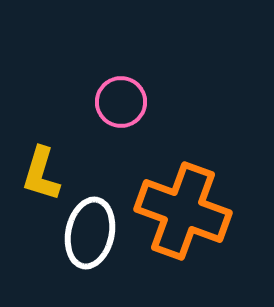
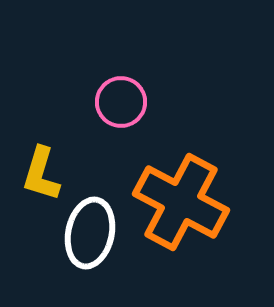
orange cross: moved 2 px left, 9 px up; rotated 8 degrees clockwise
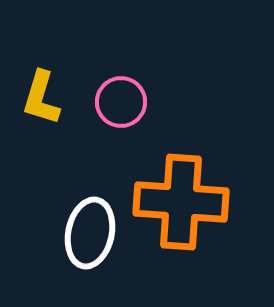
yellow L-shape: moved 76 px up
orange cross: rotated 24 degrees counterclockwise
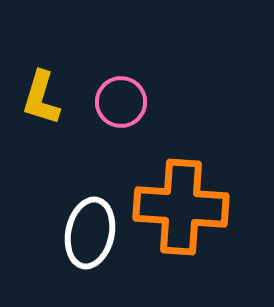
orange cross: moved 5 px down
